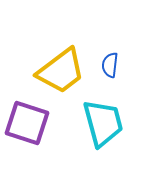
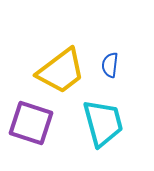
purple square: moved 4 px right
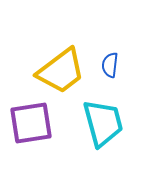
purple square: rotated 27 degrees counterclockwise
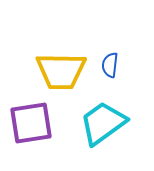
yellow trapezoid: rotated 38 degrees clockwise
cyan trapezoid: rotated 111 degrees counterclockwise
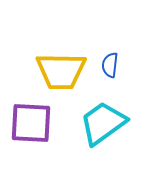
purple square: rotated 12 degrees clockwise
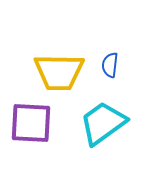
yellow trapezoid: moved 2 px left, 1 px down
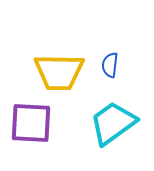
cyan trapezoid: moved 10 px right
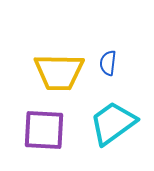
blue semicircle: moved 2 px left, 2 px up
purple square: moved 13 px right, 7 px down
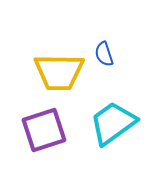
blue semicircle: moved 4 px left, 9 px up; rotated 25 degrees counterclockwise
purple square: rotated 21 degrees counterclockwise
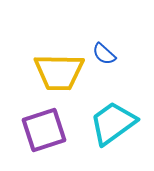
blue semicircle: rotated 30 degrees counterclockwise
